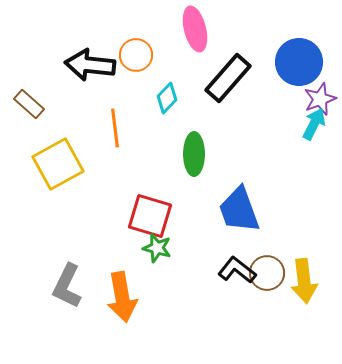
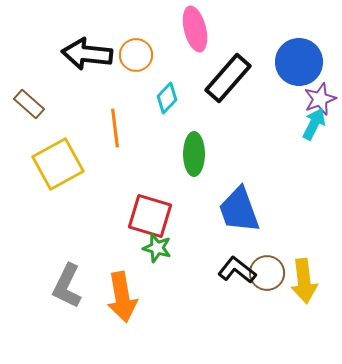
black arrow: moved 3 px left, 11 px up
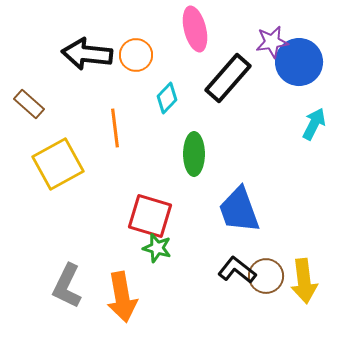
purple star: moved 48 px left, 57 px up; rotated 12 degrees clockwise
brown circle: moved 1 px left, 3 px down
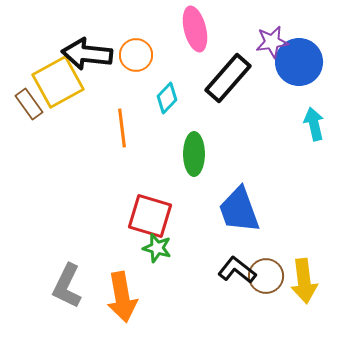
brown rectangle: rotated 12 degrees clockwise
cyan arrow: rotated 40 degrees counterclockwise
orange line: moved 7 px right
yellow square: moved 82 px up
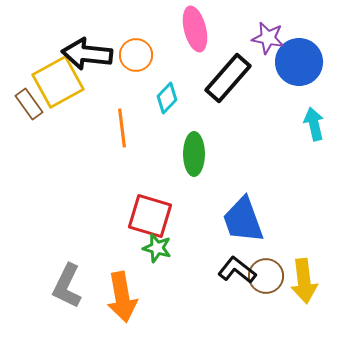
purple star: moved 4 px left, 4 px up; rotated 20 degrees clockwise
blue trapezoid: moved 4 px right, 10 px down
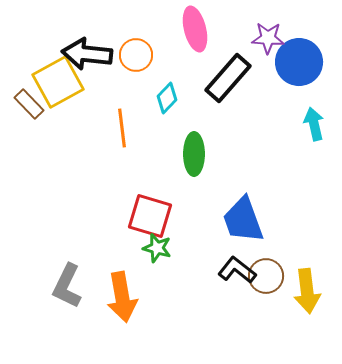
purple star: rotated 8 degrees counterclockwise
brown rectangle: rotated 8 degrees counterclockwise
yellow arrow: moved 3 px right, 10 px down
